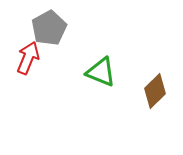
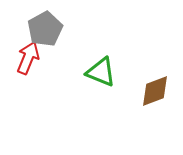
gray pentagon: moved 4 px left, 1 px down
brown diamond: rotated 24 degrees clockwise
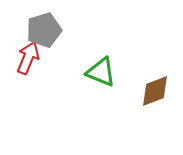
gray pentagon: moved 1 px left, 1 px down; rotated 12 degrees clockwise
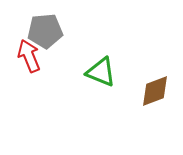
gray pentagon: moved 1 px right, 1 px down; rotated 12 degrees clockwise
red arrow: moved 1 px right, 2 px up; rotated 44 degrees counterclockwise
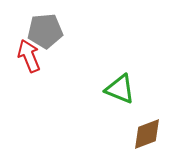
green triangle: moved 19 px right, 17 px down
brown diamond: moved 8 px left, 43 px down
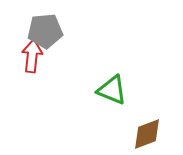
red arrow: moved 3 px right; rotated 28 degrees clockwise
green triangle: moved 8 px left, 1 px down
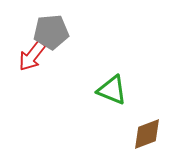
gray pentagon: moved 6 px right, 1 px down
red arrow: rotated 148 degrees counterclockwise
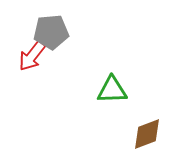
green triangle: rotated 24 degrees counterclockwise
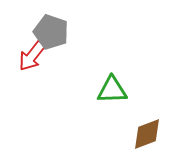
gray pentagon: rotated 24 degrees clockwise
